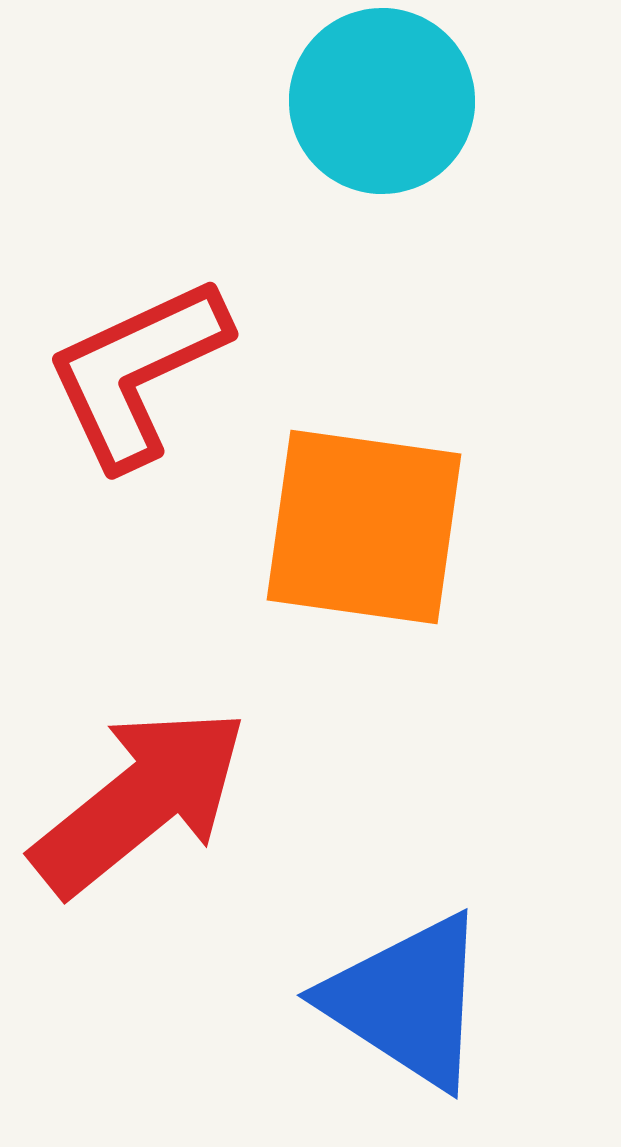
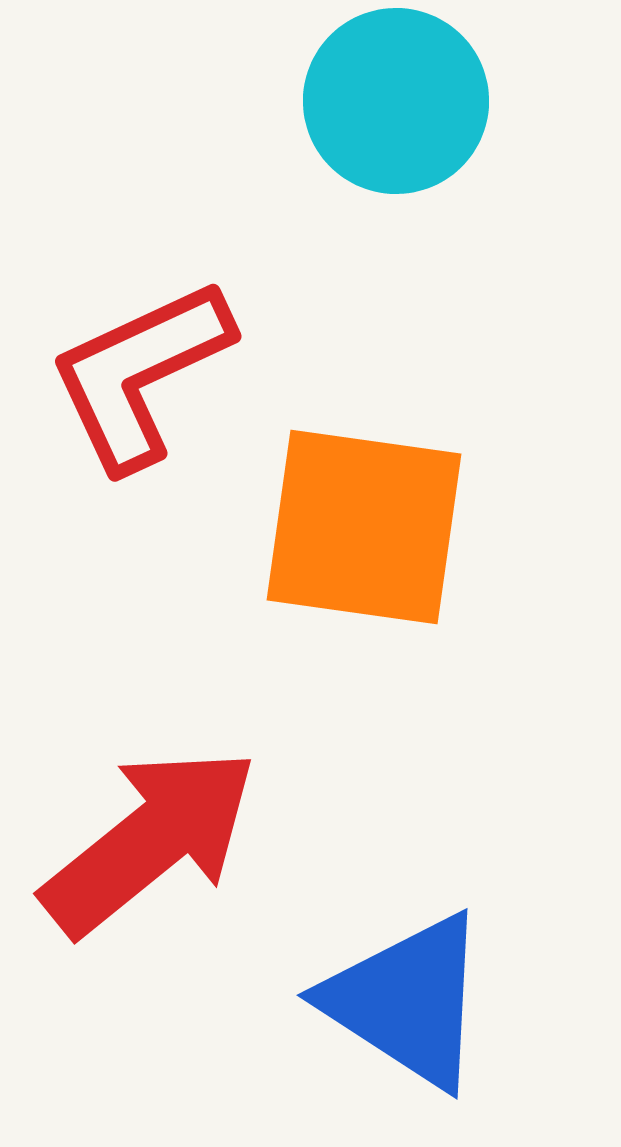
cyan circle: moved 14 px right
red L-shape: moved 3 px right, 2 px down
red arrow: moved 10 px right, 40 px down
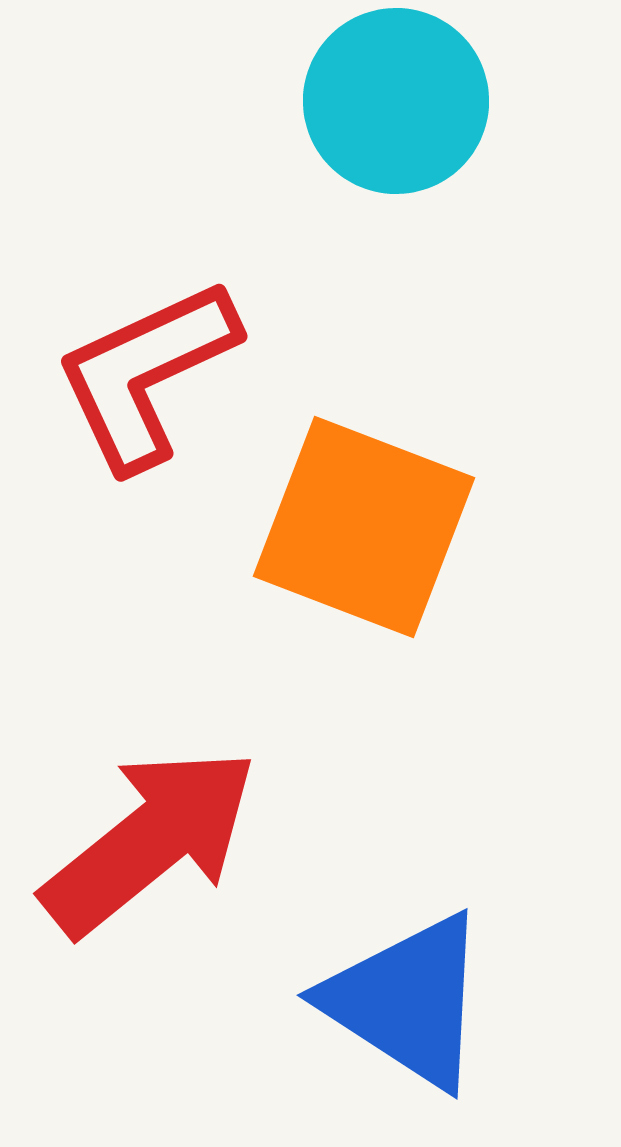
red L-shape: moved 6 px right
orange square: rotated 13 degrees clockwise
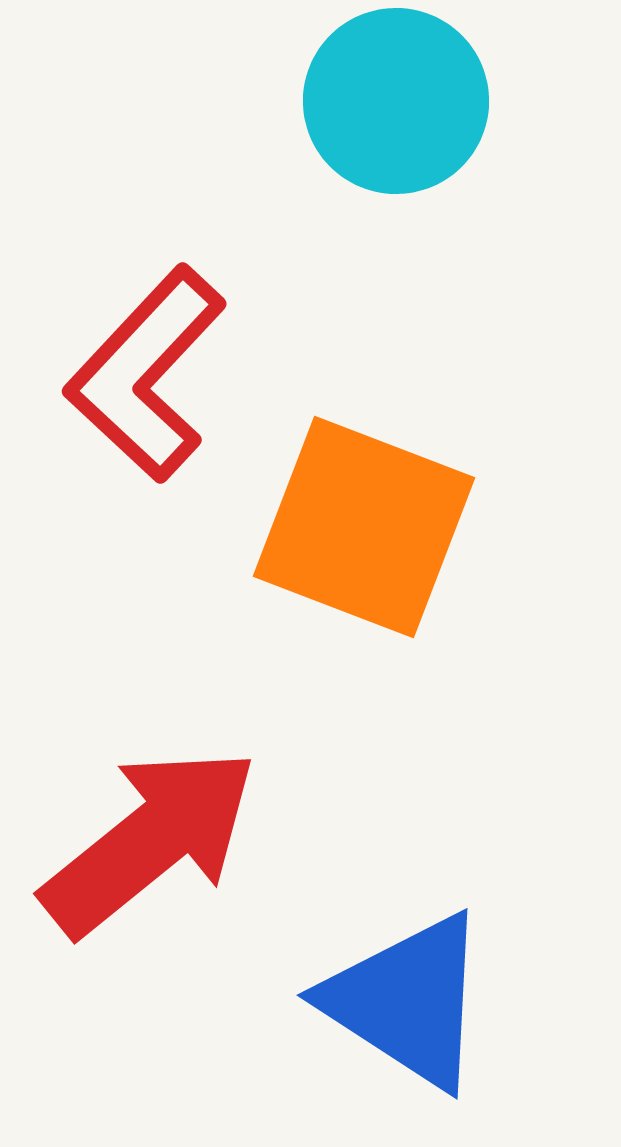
red L-shape: rotated 22 degrees counterclockwise
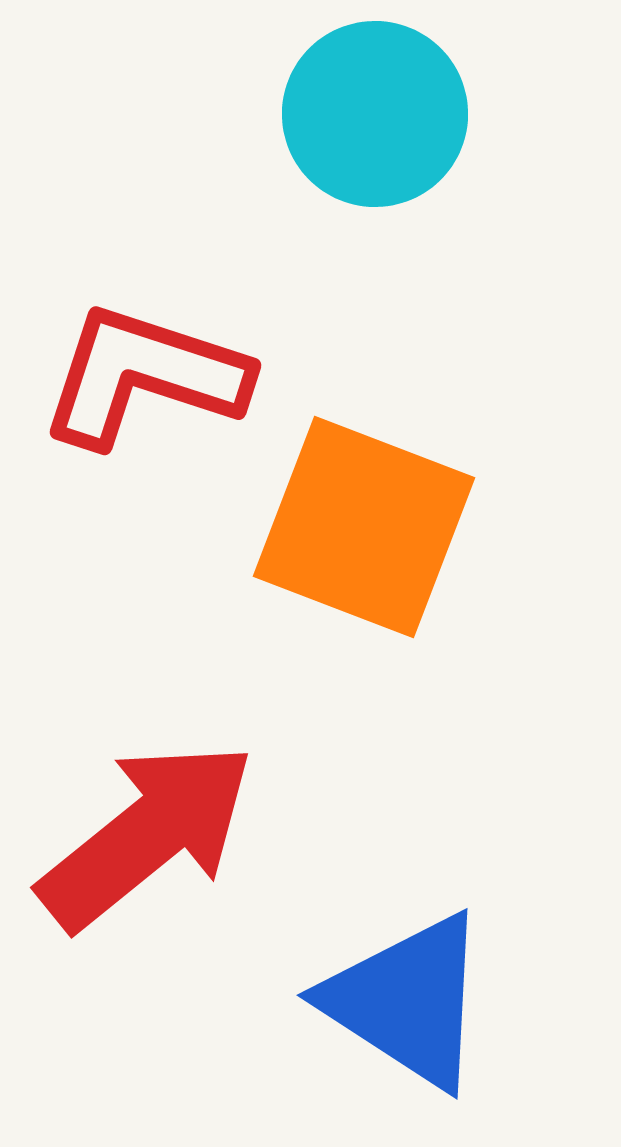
cyan circle: moved 21 px left, 13 px down
red L-shape: moved 2 px left, 2 px down; rotated 65 degrees clockwise
red arrow: moved 3 px left, 6 px up
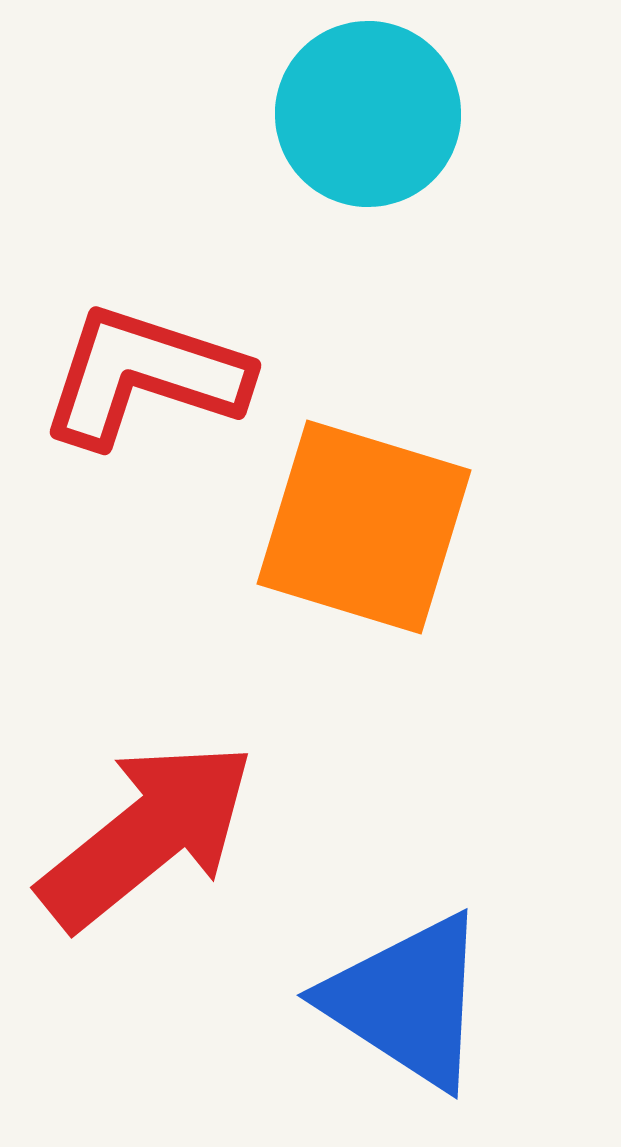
cyan circle: moved 7 px left
orange square: rotated 4 degrees counterclockwise
